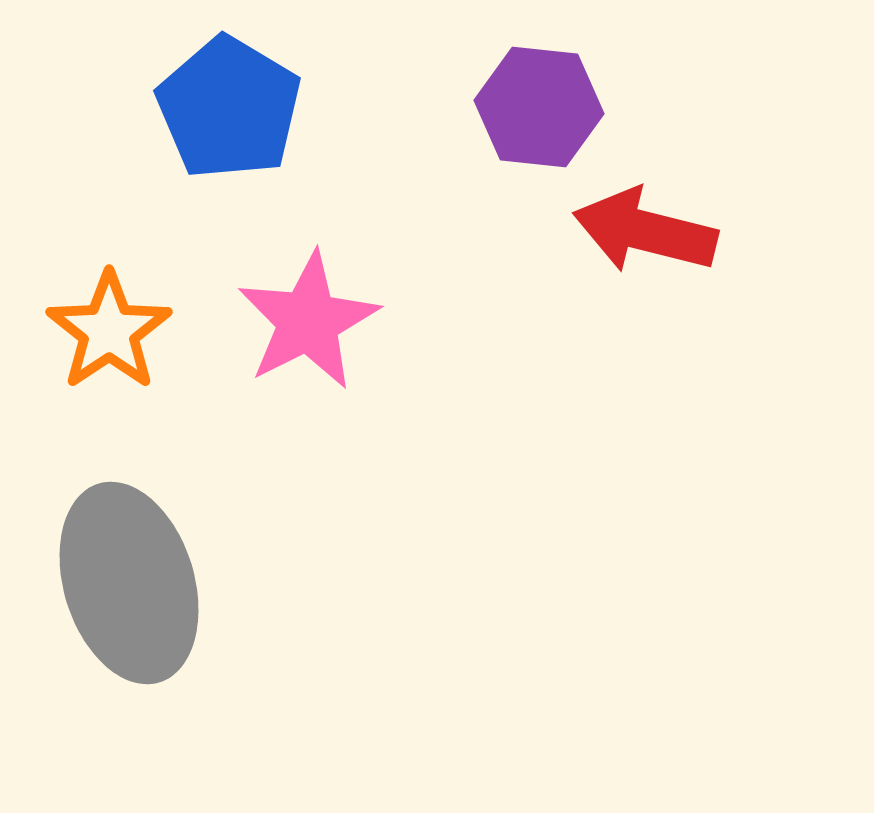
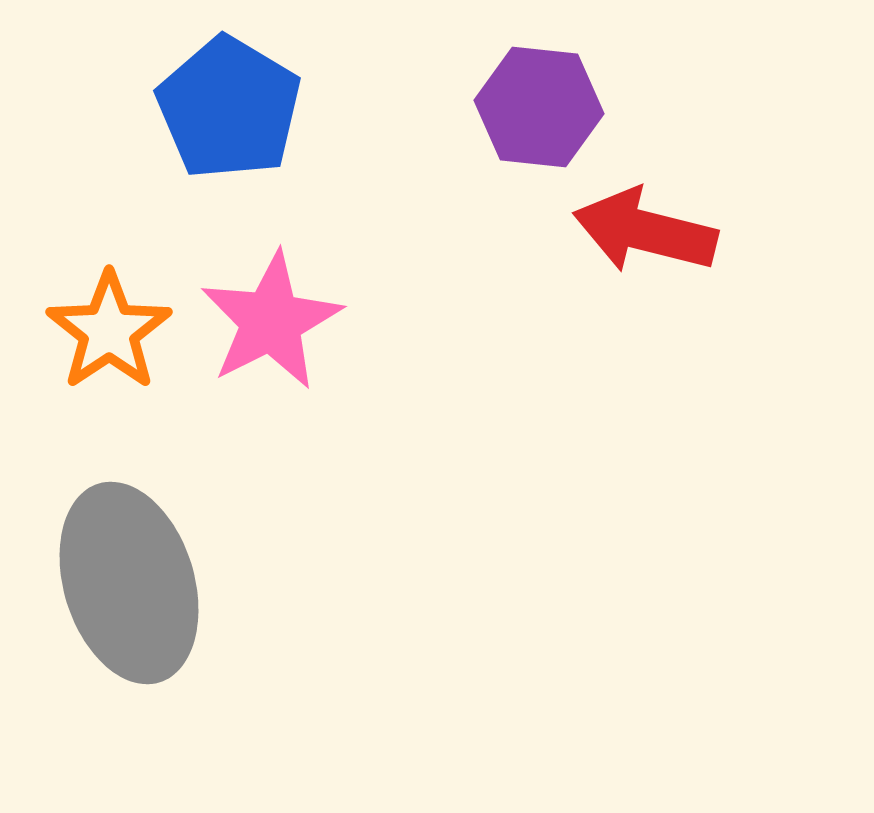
pink star: moved 37 px left
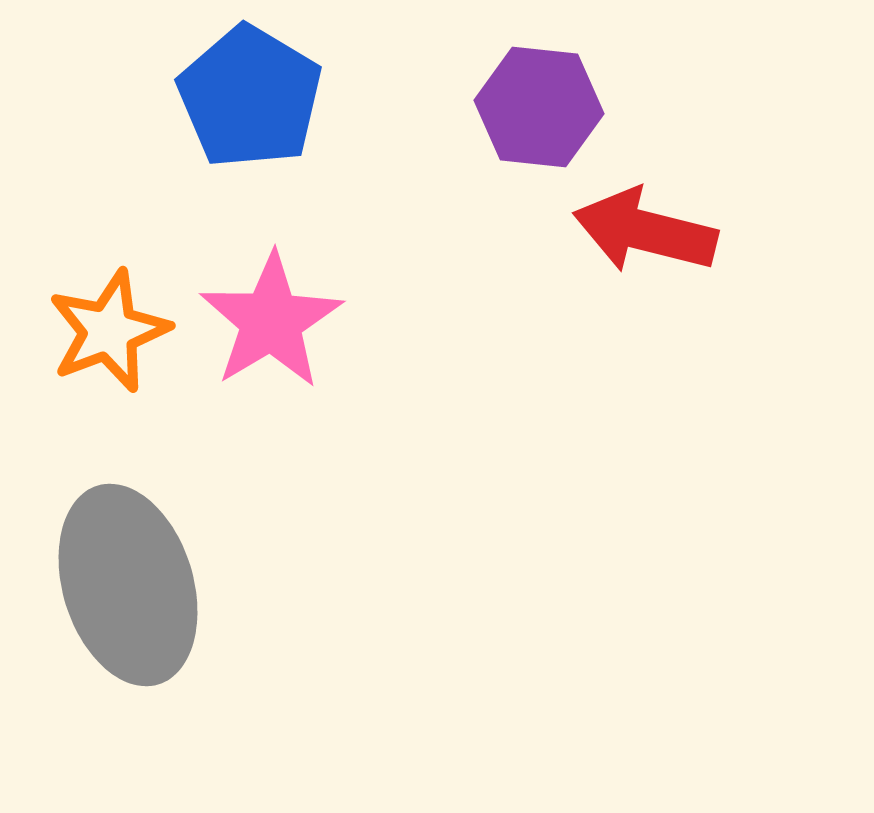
blue pentagon: moved 21 px right, 11 px up
pink star: rotated 4 degrees counterclockwise
orange star: rotated 13 degrees clockwise
gray ellipse: moved 1 px left, 2 px down
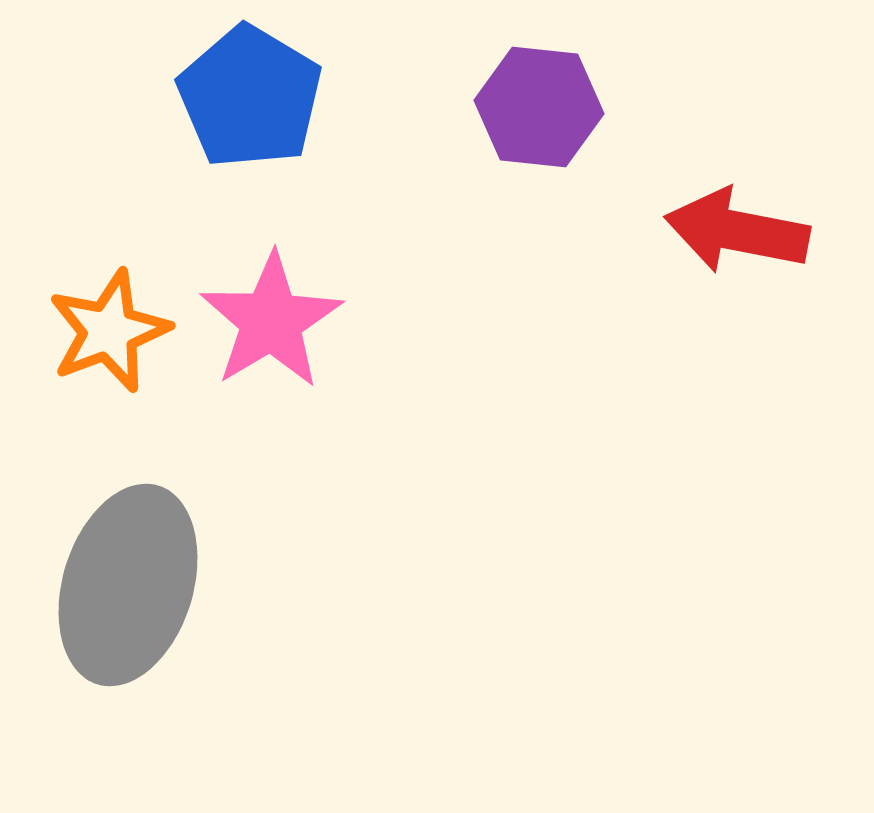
red arrow: moved 92 px right; rotated 3 degrees counterclockwise
gray ellipse: rotated 34 degrees clockwise
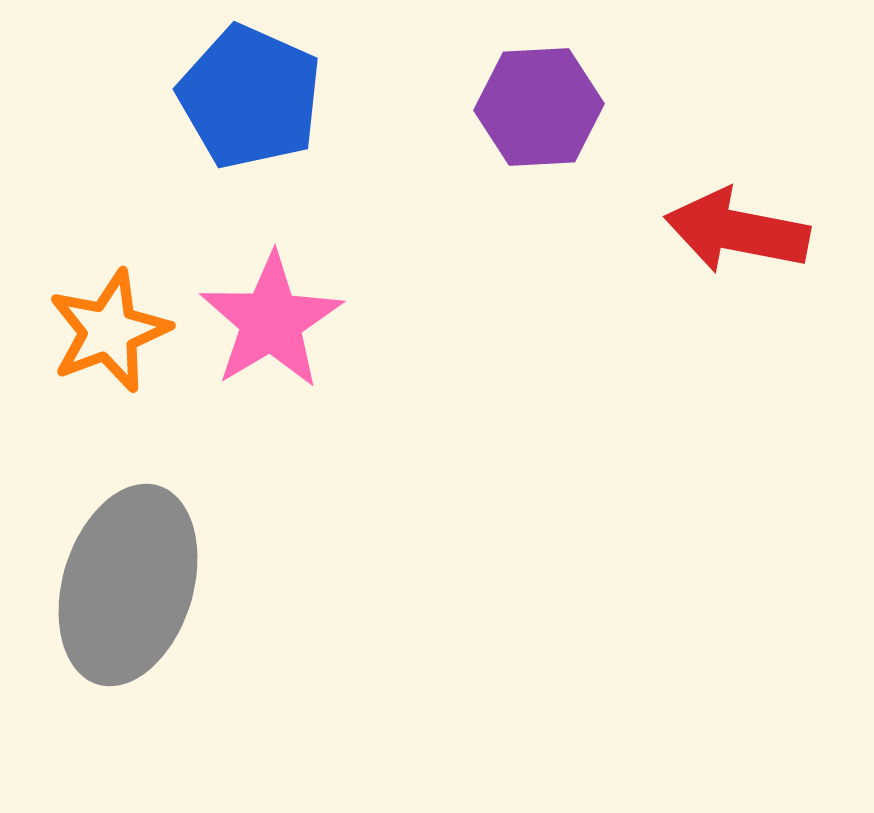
blue pentagon: rotated 7 degrees counterclockwise
purple hexagon: rotated 9 degrees counterclockwise
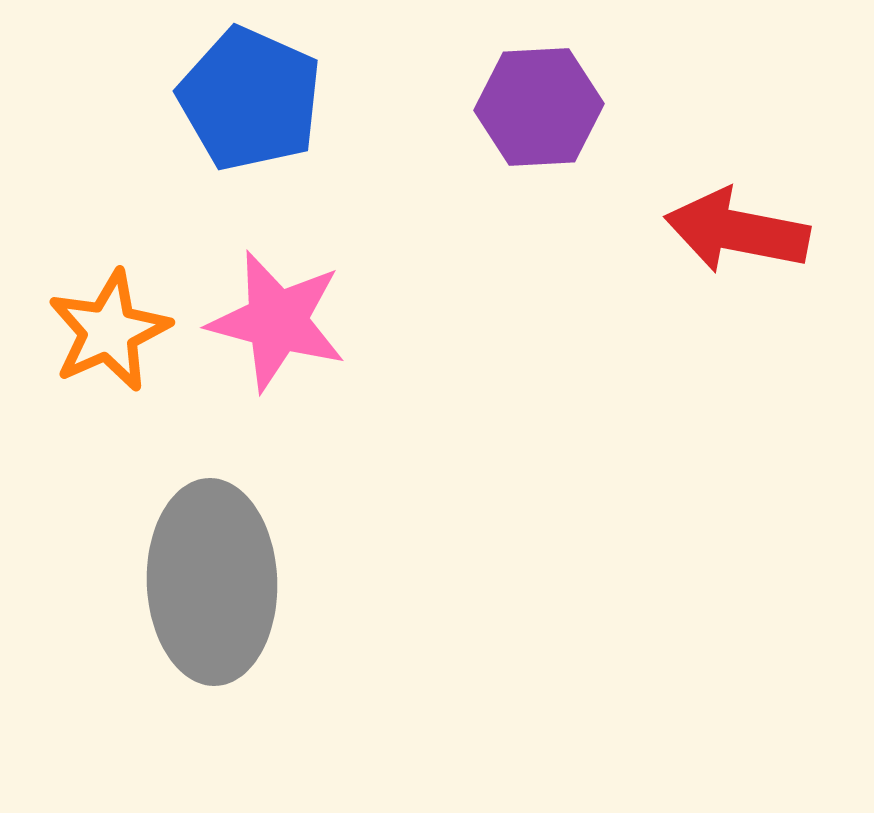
blue pentagon: moved 2 px down
pink star: moved 6 px right; rotated 26 degrees counterclockwise
orange star: rotated 3 degrees counterclockwise
gray ellipse: moved 84 px right, 3 px up; rotated 19 degrees counterclockwise
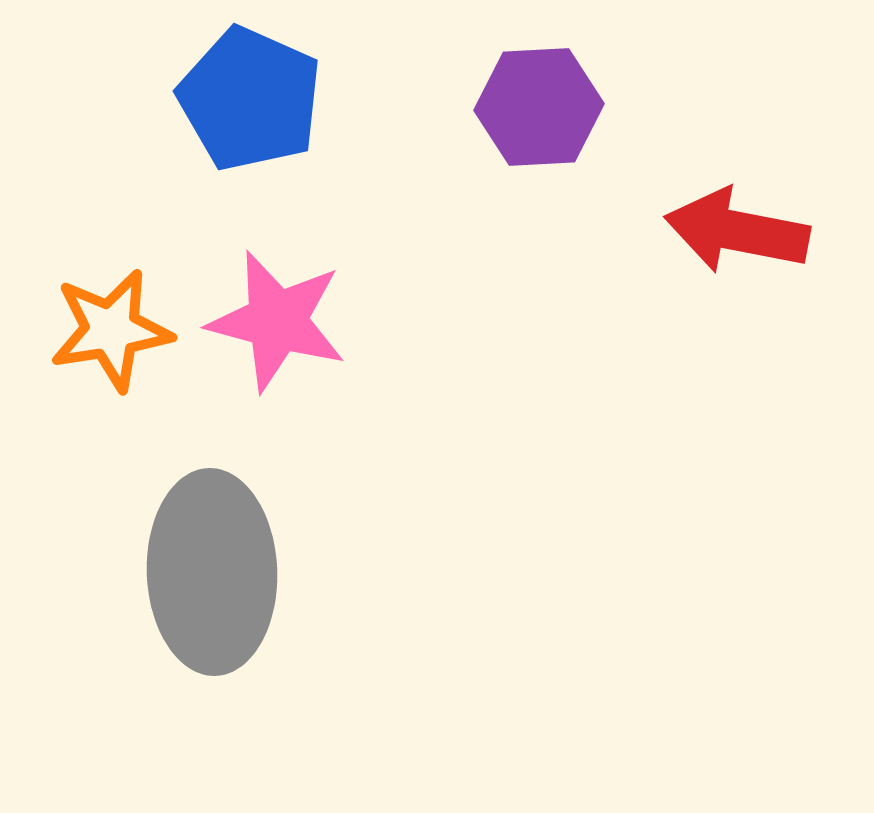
orange star: moved 2 px right, 1 px up; rotated 15 degrees clockwise
gray ellipse: moved 10 px up
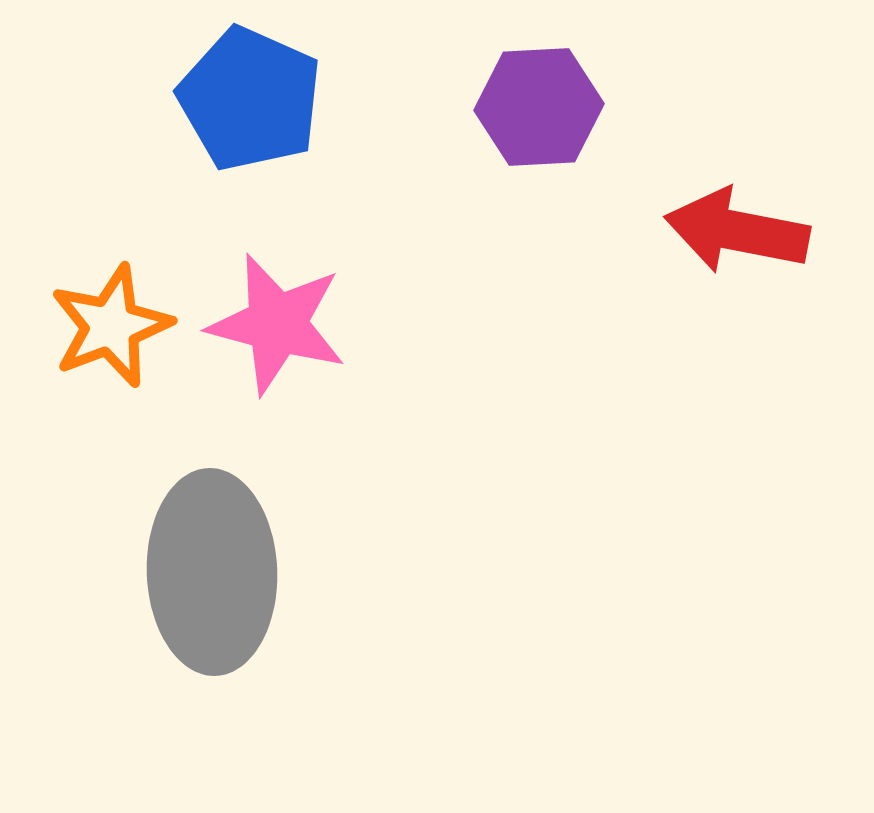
pink star: moved 3 px down
orange star: moved 4 px up; rotated 12 degrees counterclockwise
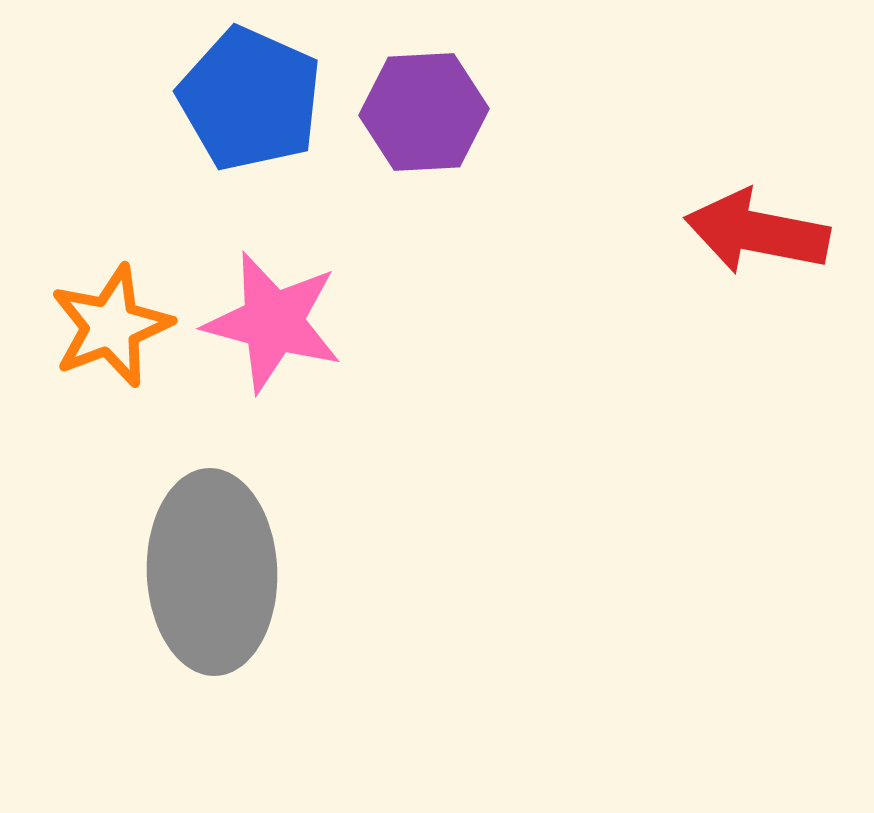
purple hexagon: moved 115 px left, 5 px down
red arrow: moved 20 px right, 1 px down
pink star: moved 4 px left, 2 px up
